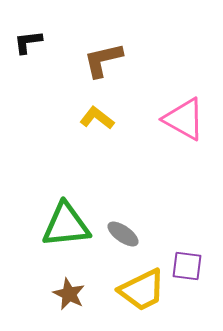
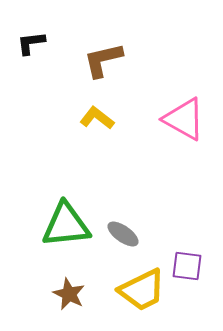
black L-shape: moved 3 px right, 1 px down
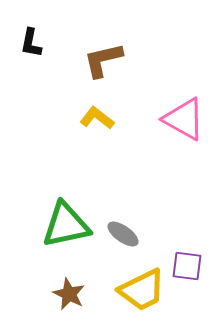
black L-shape: rotated 72 degrees counterclockwise
green triangle: rotated 6 degrees counterclockwise
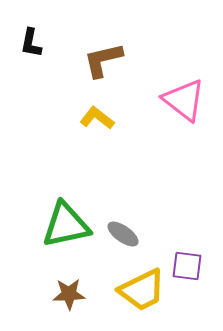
pink triangle: moved 19 px up; rotated 9 degrees clockwise
brown star: rotated 28 degrees counterclockwise
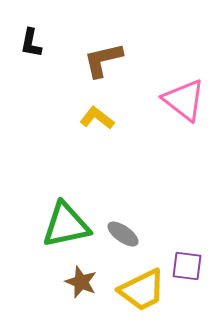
brown star: moved 12 px right, 12 px up; rotated 24 degrees clockwise
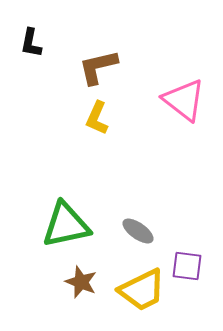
brown L-shape: moved 5 px left, 7 px down
yellow L-shape: rotated 104 degrees counterclockwise
gray ellipse: moved 15 px right, 3 px up
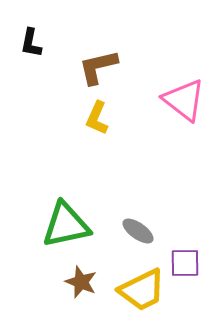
purple square: moved 2 px left, 3 px up; rotated 8 degrees counterclockwise
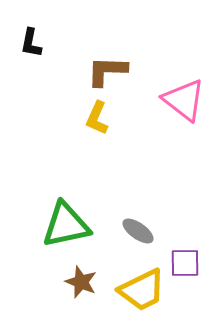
brown L-shape: moved 9 px right, 4 px down; rotated 15 degrees clockwise
